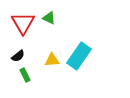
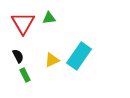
green triangle: rotated 32 degrees counterclockwise
black semicircle: rotated 80 degrees counterclockwise
yellow triangle: rotated 21 degrees counterclockwise
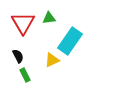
cyan rectangle: moved 9 px left, 15 px up
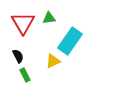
yellow triangle: moved 1 px right, 1 px down
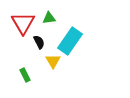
black semicircle: moved 21 px right, 14 px up
yellow triangle: rotated 35 degrees counterclockwise
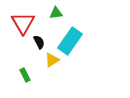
green triangle: moved 7 px right, 5 px up
yellow triangle: moved 1 px left, 1 px up; rotated 28 degrees clockwise
